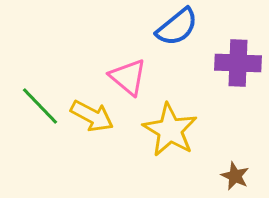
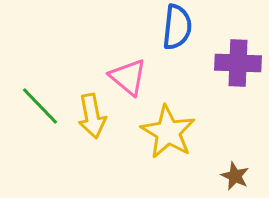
blue semicircle: rotated 45 degrees counterclockwise
yellow arrow: rotated 51 degrees clockwise
yellow star: moved 2 px left, 2 px down
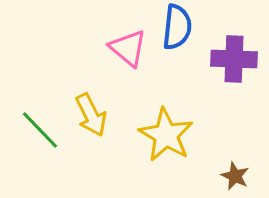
purple cross: moved 4 px left, 4 px up
pink triangle: moved 29 px up
green line: moved 24 px down
yellow arrow: moved 1 px left, 1 px up; rotated 15 degrees counterclockwise
yellow star: moved 2 px left, 3 px down
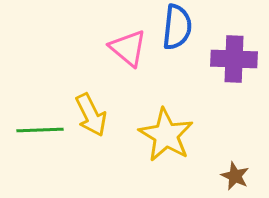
green line: rotated 48 degrees counterclockwise
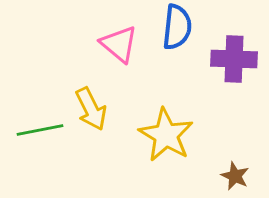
pink triangle: moved 9 px left, 4 px up
yellow arrow: moved 6 px up
green line: rotated 9 degrees counterclockwise
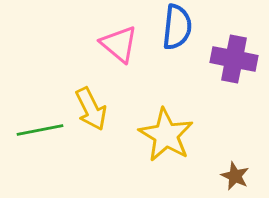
purple cross: rotated 9 degrees clockwise
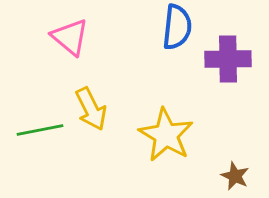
pink triangle: moved 49 px left, 7 px up
purple cross: moved 6 px left; rotated 12 degrees counterclockwise
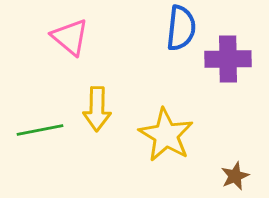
blue semicircle: moved 4 px right, 1 px down
yellow arrow: moved 6 px right; rotated 27 degrees clockwise
brown star: rotated 24 degrees clockwise
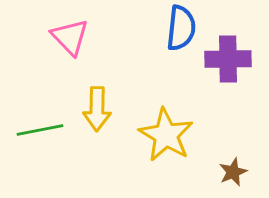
pink triangle: rotated 6 degrees clockwise
brown star: moved 2 px left, 4 px up
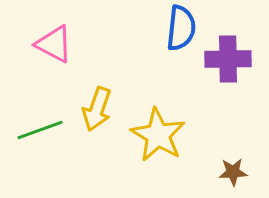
pink triangle: moved 16 px left, 7 px down; rotated 18 degrees counterclockwise
yellow arrow: rotated 18 degrees clockwise
green line: rotated 9 degrees counterclockwise
yellow star: moved 8 px left
brown star: rotated 20 degrees clockwise
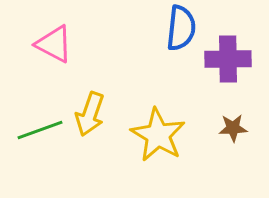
yellow arrow: moved 7 px left, 5 px down
brown star: moved 44 px up
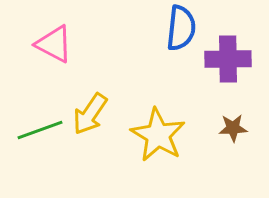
yellow arrow: rotated 15 degrees clockwise
